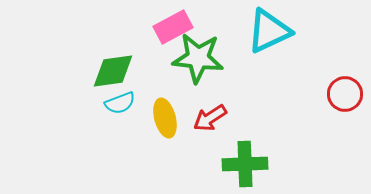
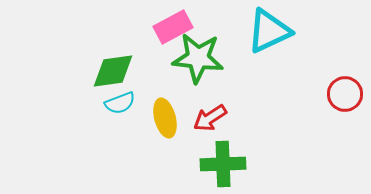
green cross: moved 22 px left
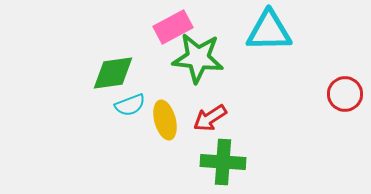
cyan triangle: rotated 24 degrees clockwise
green diamond: moved 2 px down
cyan semicircle: moved 10 px right, 2 px down
yellow ellipse: moved 2 px down
green cross: moved 2 px up; rotated 6 degrees clockwise
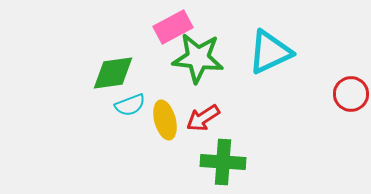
cyan triangle: moved 1 px right, 21 px down; rotated 24 degrees counterclockwise
red circle: moved 6 px right
red arrow: moved 7 px left
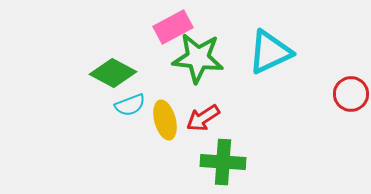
green diamond: rotated 36 degrees clockwise
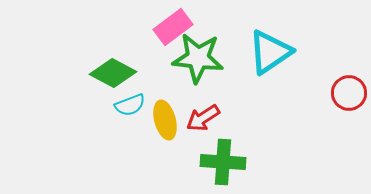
pink rectangle: rotated 9 degrees counterclockwise
cyan triangle: rotated 9 degrees counterclockwise
red circle: moved 2 px left, 1 px up
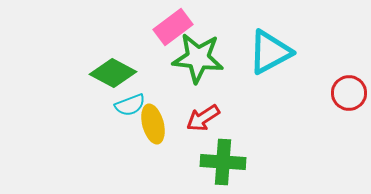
cyan triangle: rotated 6 degrees clockwise
yellow ellipse: moved 12 px left, 4 px down
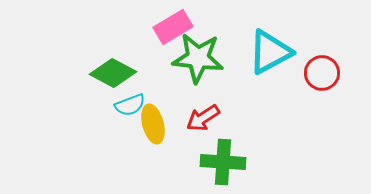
pink rectangle: rotated 6 degrees clockwise
red circle: moved 27 px left, 20 px up
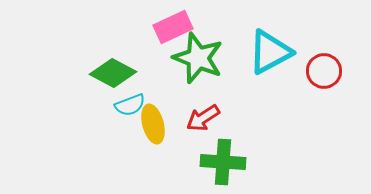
pink rectangle: rotated 6 degrees clockwise
green star: rotated 15 degrees clockwise
red circle: moved 2 px right, 2 px up
